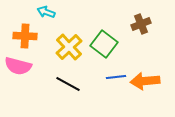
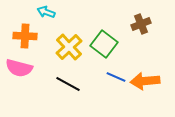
pink semicircle: moved 1 px right, 2 px down
blue line: rotated 30 degrees clockwise
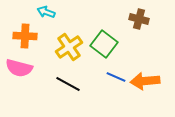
brown cross: moved 2 px left, 5 px up; rotated 36 degrees clockwise
yellow cross: rotated 8 degrees clockwise
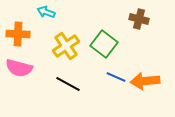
orange cross: moved 7 px left, 2 px up
yellow cross: moved 3 px left, 1 px up
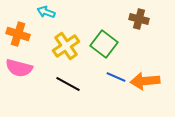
orange cross: rotated 15 degrees clockwise
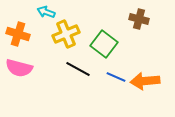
yellow cross: moved 12 px up; rotated 12 degrees clockwise
black line: moved 10 px right, 15 px up
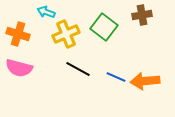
brown cross: moved 3 px right, 4 px up; rotated 24 degrees counterclockwise
green square: moved 17 px up
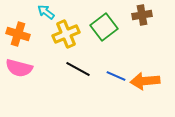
cyan arrow: rotated 18 degrees clockwise
green square: rotated 16 degrees clockwise
blue line: moved 1 px up
